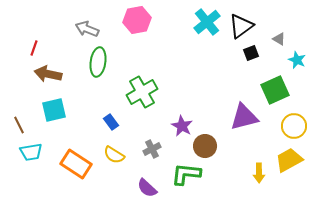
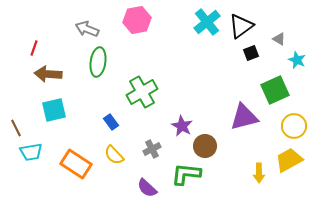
brown arrow: rotated 8 degrees counterclockwise
brown line: moved 3 px left, 3 px down
yellow semicircle: rotated 15 degrees clockwise
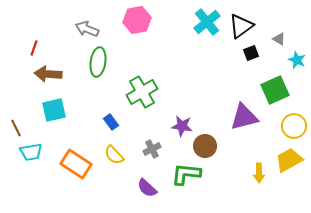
purple star: rotated 20 degrees counterclockwise
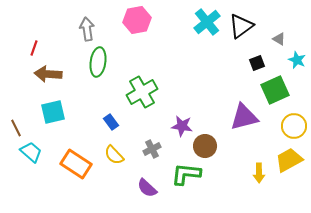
gray arrow: rotated 60 degrees clockwise
black square: moved 6 px right, 10 px down
cyan square: moved 1 px left, 2 px down
cyan trapezoid: rotated 130 degrees counterclockwise
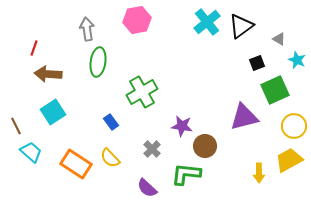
cyan square: rotated 20 degrees counterclockwise
brown line: moved 2 px up
gray cross: rotated 18 degrees counterclockwise
yellow semicircle: moved 4 px left, 3 px down
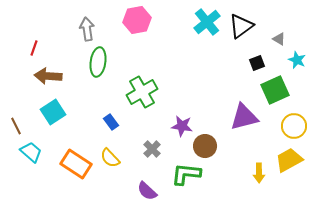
brown arrow: moved 2 px down
purple semicircle: moved 3 px down
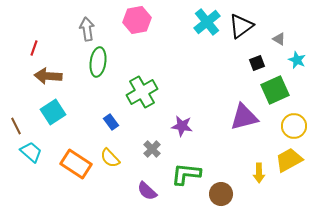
brown circle: moved 16 px right, 48 px down
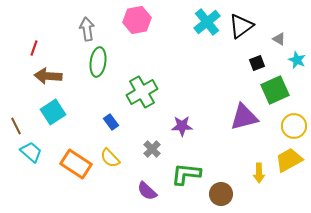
purple star: rotated 10 degrees counterclockwise
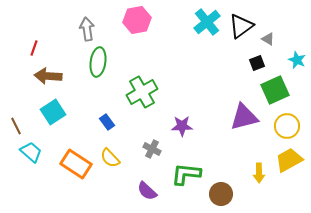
gray triangle: moved 11 px left
blue rectangle: moved 4 px left
yellow circle: moved 7 px left
gray cross: rotated 18 degrees counterclockwise
